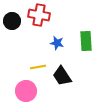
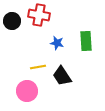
pink circle: moved 1 px right
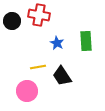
blue star: rotated 16 degrees clockwise
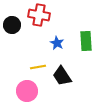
black circle: moved 4 px down
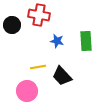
blue star: moved 2 px up; rotated 16 degrees counterclockwise
black trapezoid: rotated 10 degrees counterclockwise
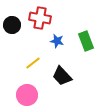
red cross: moved 1 px right, 3 px down
green rectangle: rotated 18 degrees counterclockwise
yellow line: moved 5 px left, 4 px up; rotated 28 degrees counterclockwise
pink circle: moved 4 px down
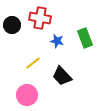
green rectangle: moved 1 px left, 3 px up
